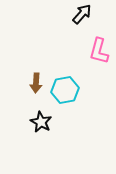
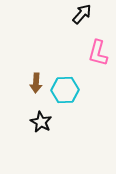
pink L-shape: moved 1 px left, 2 px down
cyan hexagon: rotated 8 degrees clockwise
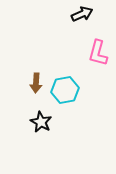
black arrow: rotated 25 degrees clockwise
cyan hexagon: rotated 8 degrees counterclockwise
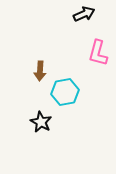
black arrow: moved 2 px right
brown arrow: moved 4 px right, 12 px up
cyan hexagon: moved 2 px down
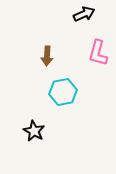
brown arrow: moved 7 px right, 15 px up
cyan hexagon: moved 2 px left
black star: moved 7 px left, 9 px down
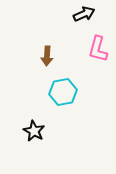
pink L-shape: moved 4 px up
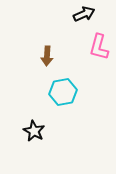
pink L-shape: moved 1 px right, 2 px up
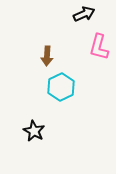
cyan hexagon: moved 2 px left, 5 px up; rotated 16 degrees counterclockwise
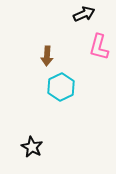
black star: moved 2 px left, 16 px down
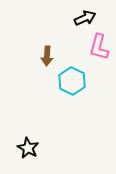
black arrow: moved 1 px right, 4 px down
cyan hexagon: moved 11 px right, 6 px up; rotated 8 degrees counterclockwise
black star: moved 4 px left, 1 px down
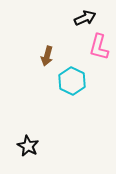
brown arrow: rotated 12 degrees clockwise
black star: moved 2 px up
